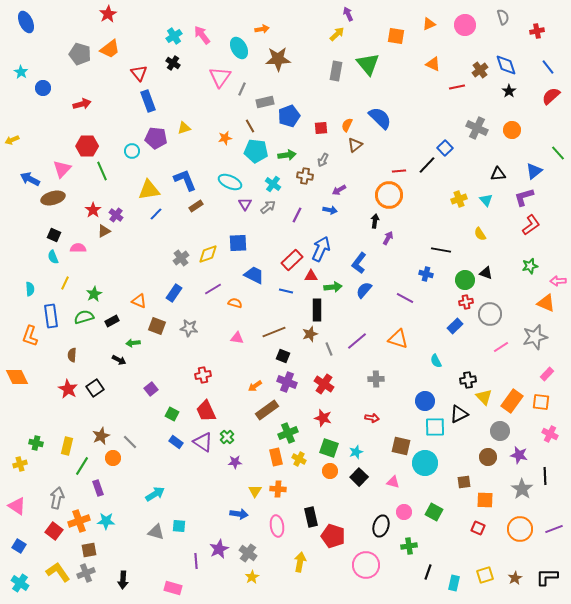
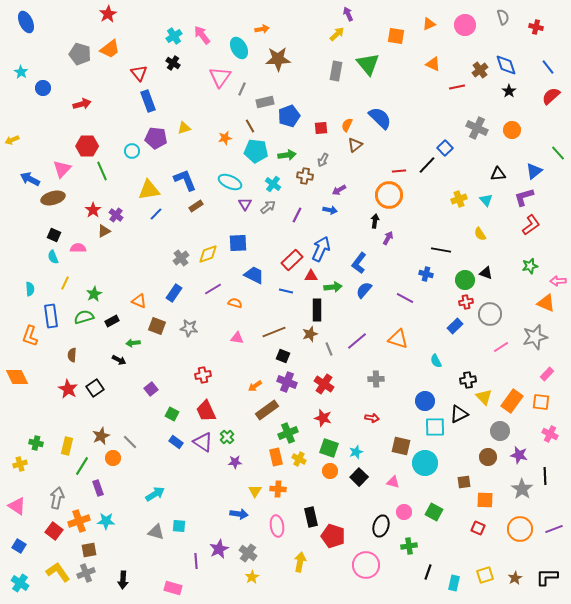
red cross at (537, 31): moved 1 px left, 4 px up; rotated 24 degrees clockwise
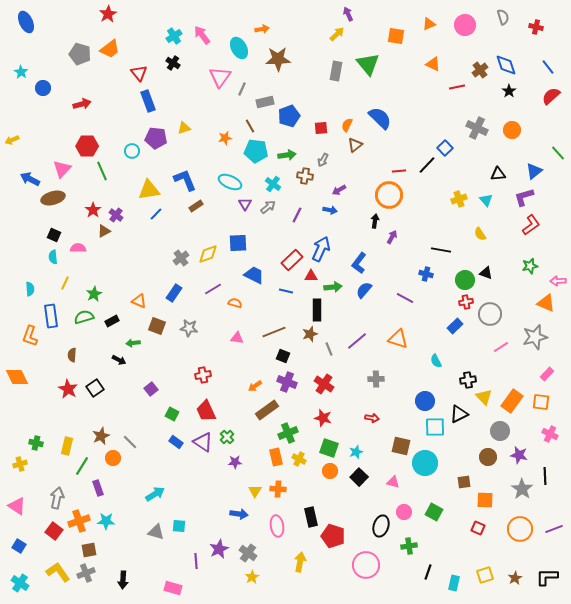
purple arrow at (388, 238): moved 4 px right, 1 px up
cyan semicircle at (53, 257): rotated 16 degrees clockwise
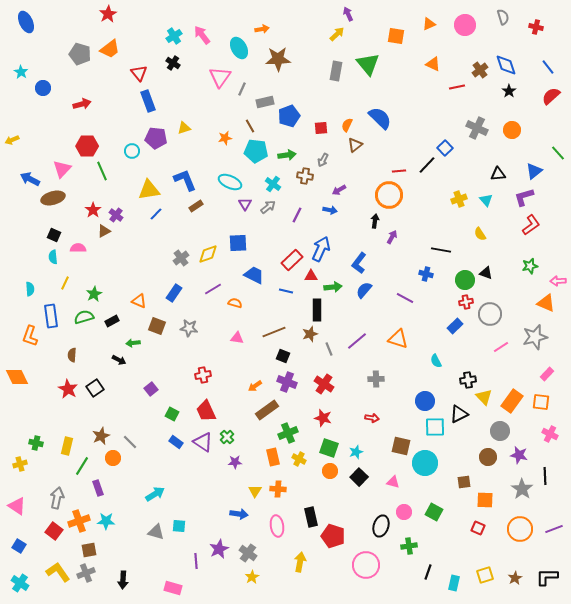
orange rectangle at (276, 457): moved 3 px left
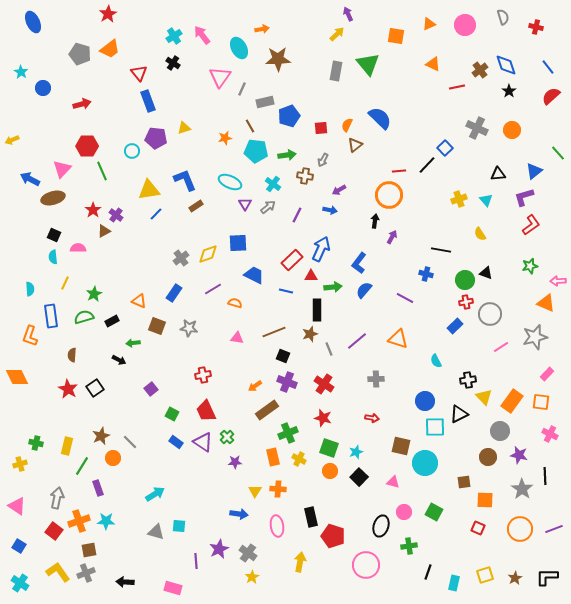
blue ellipse at (26, 22): moved 7 px right
black arrow at (123, 580): moved 2 px right, 2 px down; rotated 90 degrees clockwise
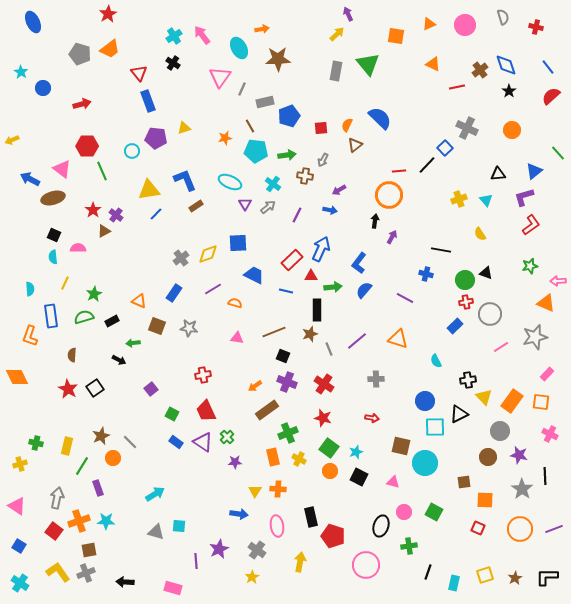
gray cross at (477, 128): moved 10 px left
pink triangle at (62, 169): rotated 36 degrees counterclockwise
green square at (329, 448): rotated 18 degrees clockwise
black square at (359, 477): rotated 18 degrees counterclockwise
gray cross at (248, 553): moved 9 px right, 3 px up
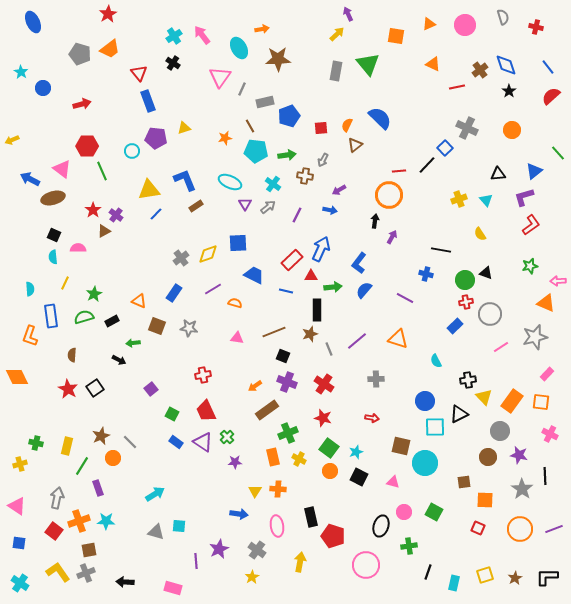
blue square at (19, 546): moved 3 px up; rotated 24 degrees counterclockwise
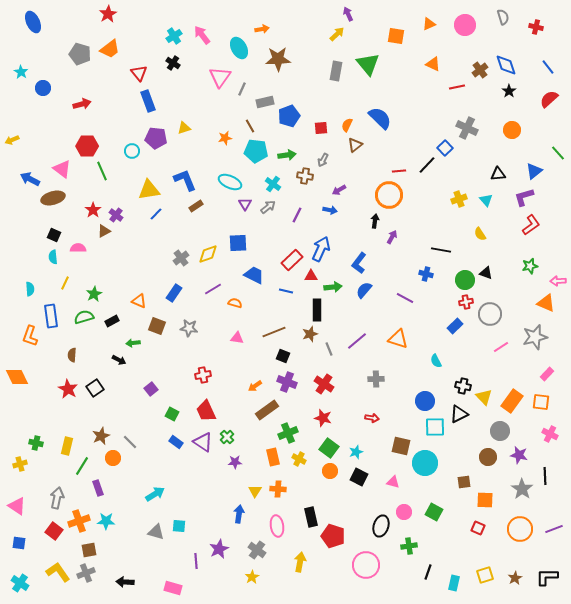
red semicircle at (551, 96): moved 2 px left, 3 px down
black cross at (468, 380): moved 5 px left, 6 px down; rotated 21 degrees clockwise
blue arrow at (239, 514): rotated 90 degrees counterclockwise
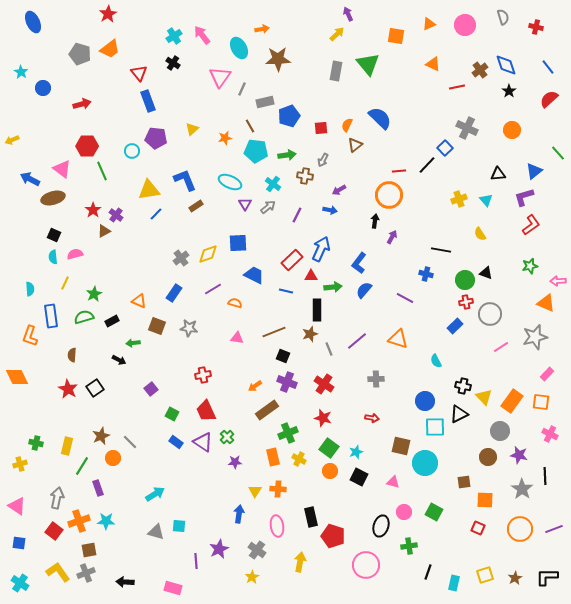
yellow triangle at (184, 128): moved 8 px right, 1 px down; rotated 24 degrees counterclockwise
pink semicircle at (78, 248): moved 3 px left, 6 px down; rotated 14 degrees counterclockwise
